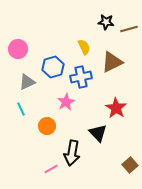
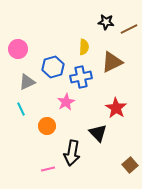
brown line: rotated 12 degrees counterclockwise
yellow semicircle: rotated 28 degrees clockwise
pink line: moved 3 px left; rotated 16 degrees clockwise
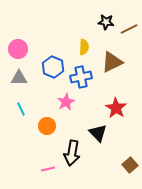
blue hexagon: rotated 20 degrees counterclockwise
gray triangle: moved 8 px left, 4 px up; rotated 24 degrees clockwise
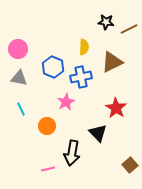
gray triangle: rotated 12 degrees clockwise
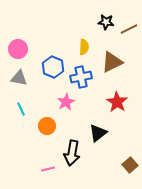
red star: moved 1 px right, 6 px up
black triangle: rotated 36 degrees clockwise
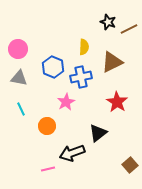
black star: moved 2 px right; rotated 14 degrees clockwise
black arrow: rotated 60 degrees clockwise
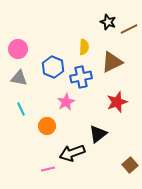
red star: rotated 20 degrees clockwise
black triangle: moved 1 px down
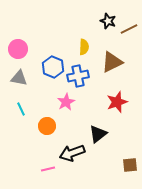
black star: moved 1 px up
blue cross: moved 3 px left, 1 px up
brown square: rotated 35 degrees clockwise
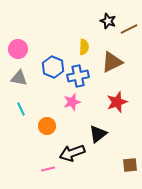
pink star: moved 6 px right; rotated 12 degrees clockwise
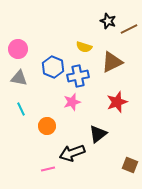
yellow semicircle: rotated 105 degrees clockwise
brown square: rotated 28 degrees clockwise
